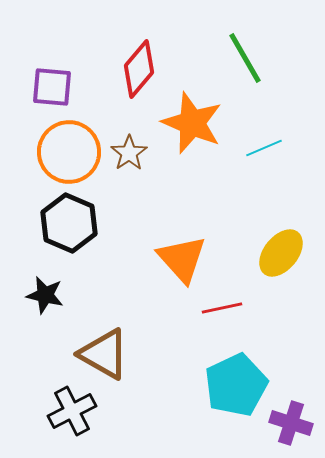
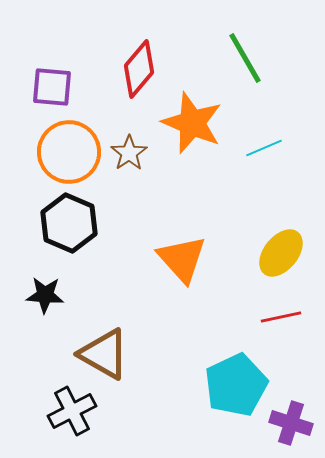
black star: rotated 9 degrees counterclockwise
red line: moved 59 px right, 9 px down
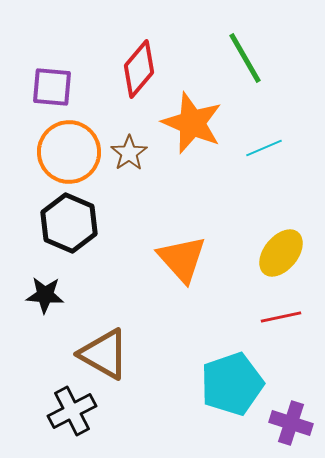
cyan pentagon: moved 4 px left, 1 px up; rotated 6 degrees clockwise
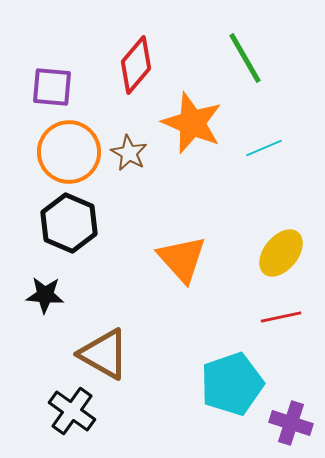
red diamond: moved 3 px left, 4 px up
brown star: rotated 9 degrees counterclockwise
black cross: rotated 27 degrees counterclockwise
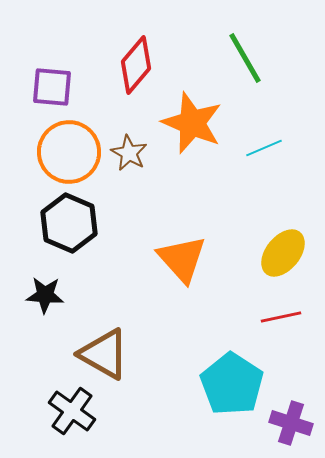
yellow ellipse: moved 2 px right
cyan pentagon: rotated 20 degrees counterclockwise
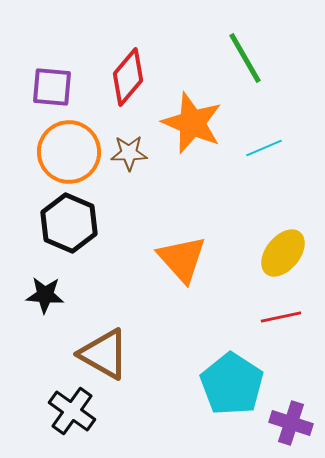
red diamond: moved 8 px left, 12 px down
brown star: rotated 30 degrees counterclockwise
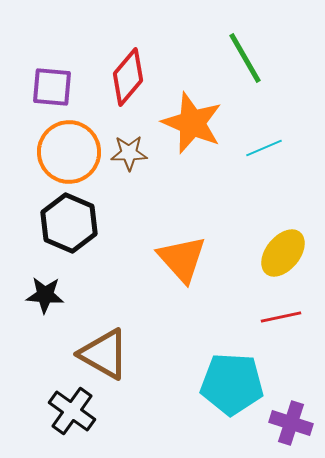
cyan pentagon: rotated 30 degrees counterclockwise
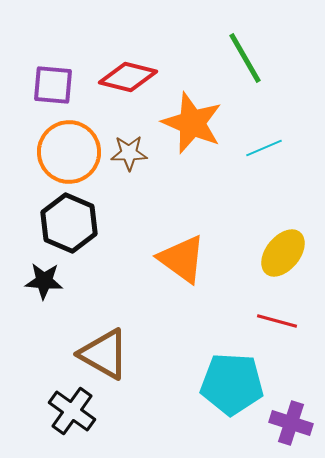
red diamond: rotated 64 degrees clockwise
purple square: moved 1 px right, 2 px up
orange triangle: rotated 12 degrees counterclockwise
black star: moved 1 px left, 14 px up
red line: moved 4 px left, 4 px down; rotated 27 degrees clockwise
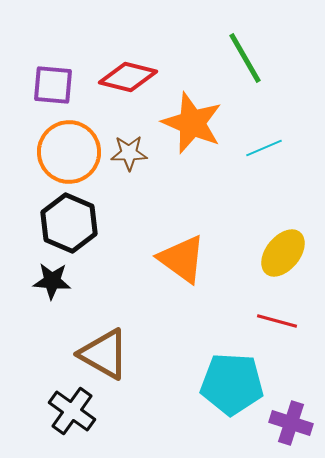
black star: moved 8 px right
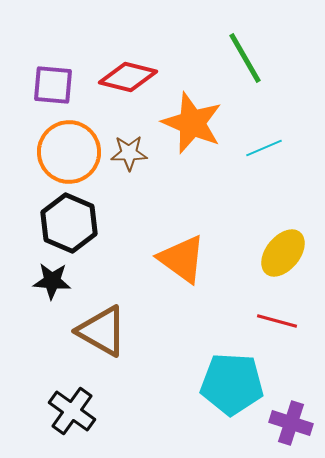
brown triangle: moved 2 px left, 23 px up
